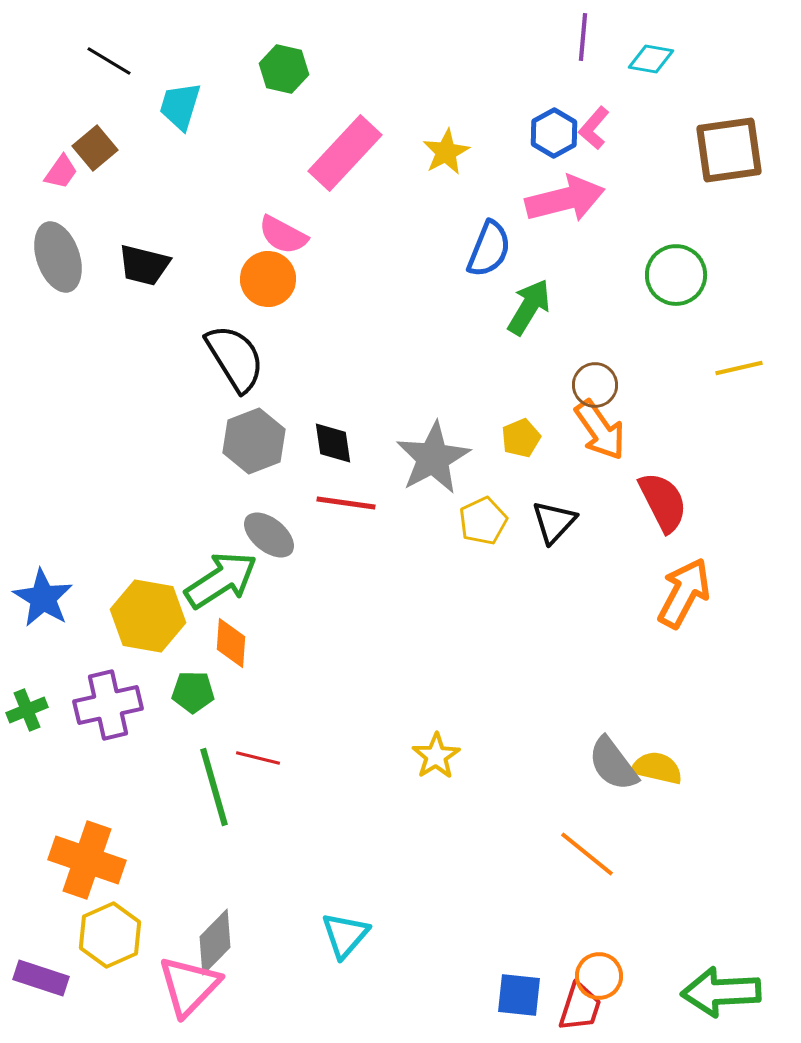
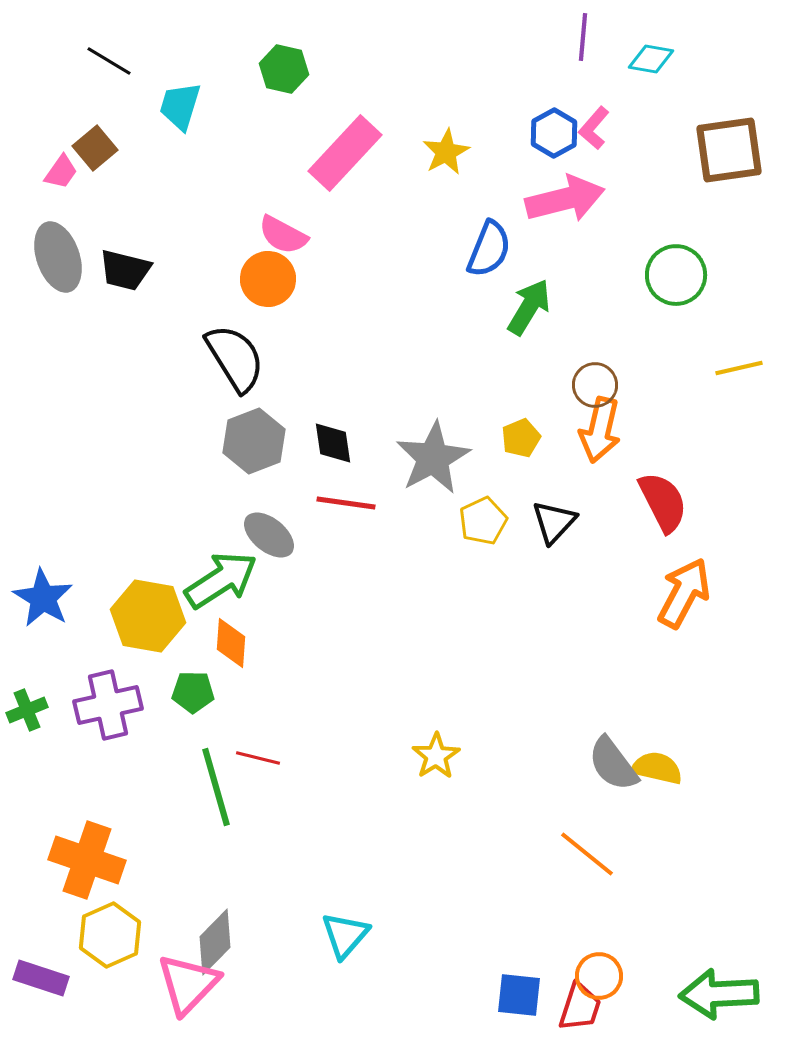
black trapezoid at (144, 265): moved 19 px left, 5 px down
orange arrow at (600, 430): rotated 48 degrees clockwise
green line at (214, 787): moved 2 px right
pink triangle at (189, 986): moved 1 px left, 2 px up
green arrow at (721, 992): moved 2 px left, 2 px down
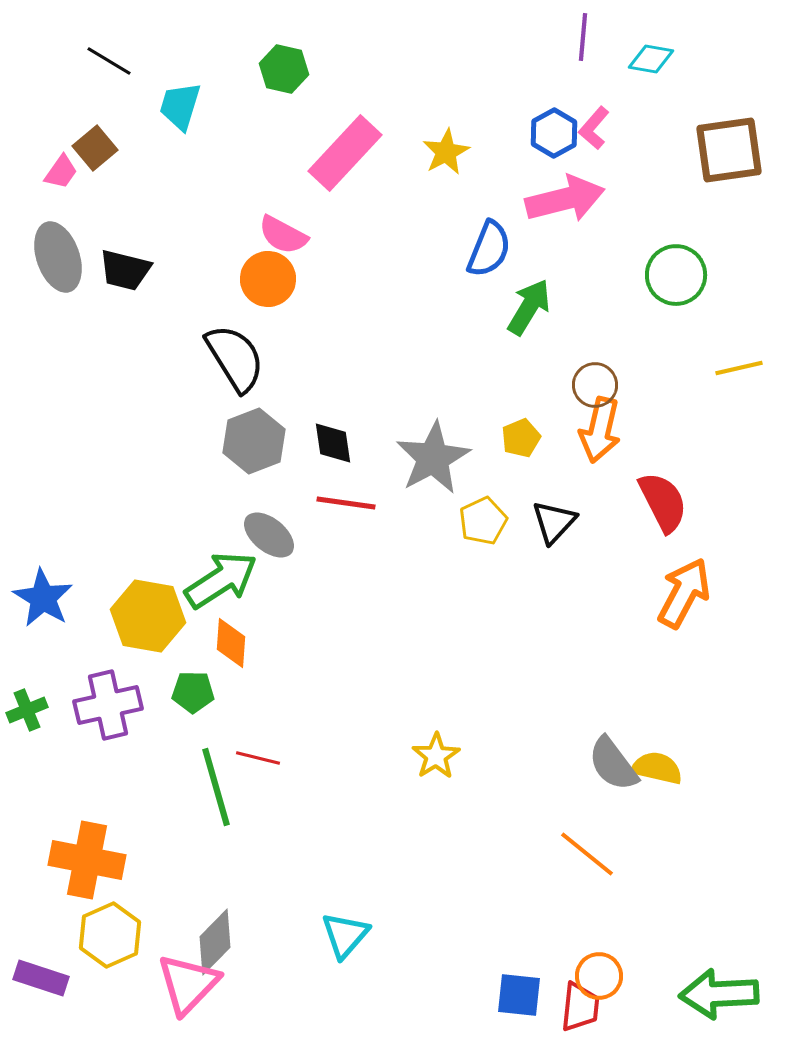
orange cross at (87, 860): rotated 8 degrees counterclockwise
red trapezoid at (580, 1007): rotated 12 degrees counterclockwise
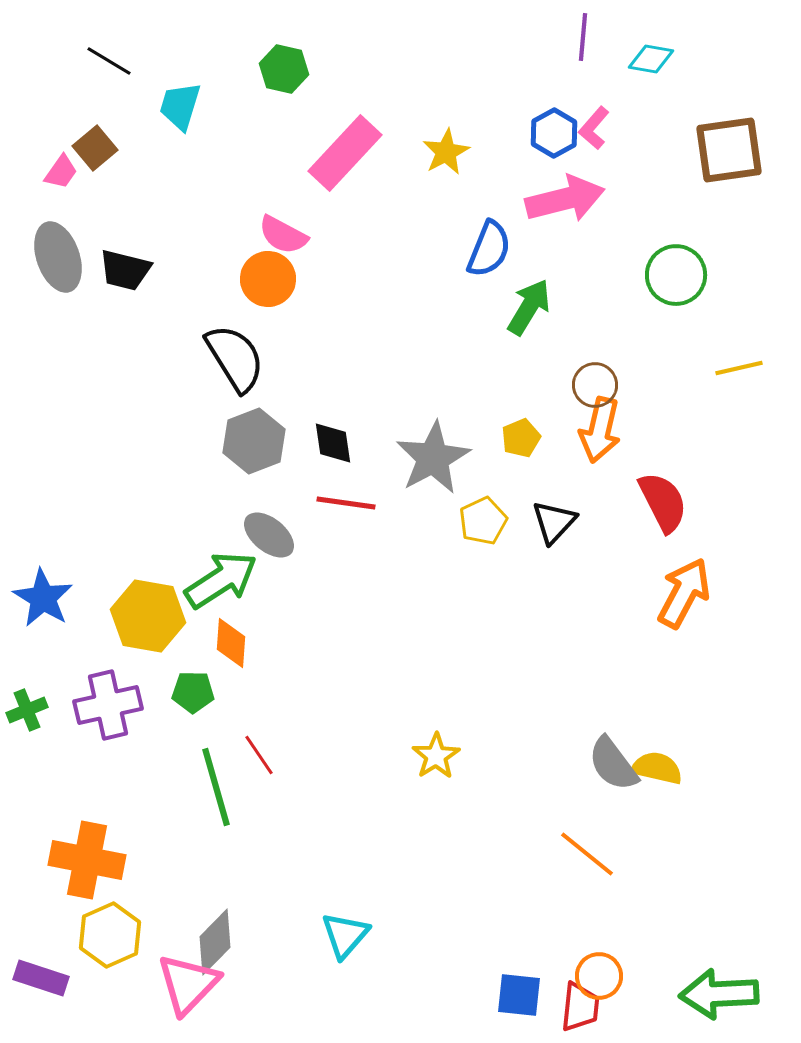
red line at (258, 758): moved 1 px right, 3 px up; rotated 42 degrees clockwise
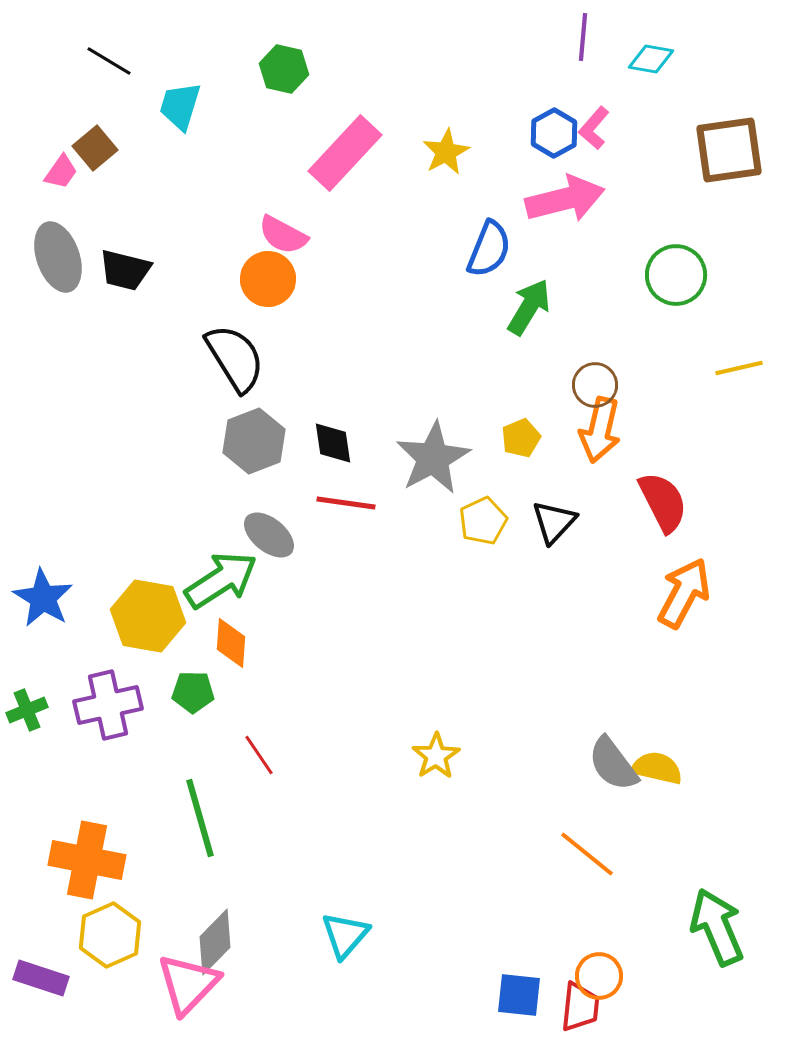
green line at (216, 787): moved 16 px left, 31 px down
green arrow at (719, 994): moved 2 px left, 67 px up; rotated 70 degrees clockwise
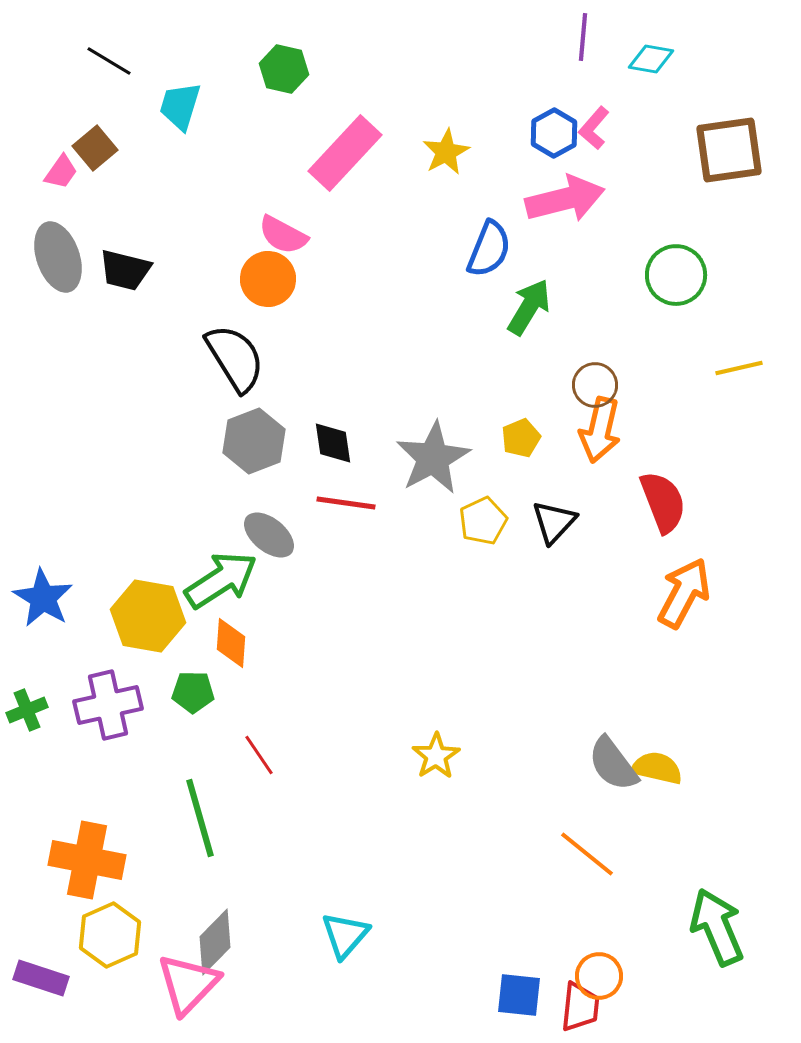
red semicircle at (663, 502): rotated 6 degrees clockwise
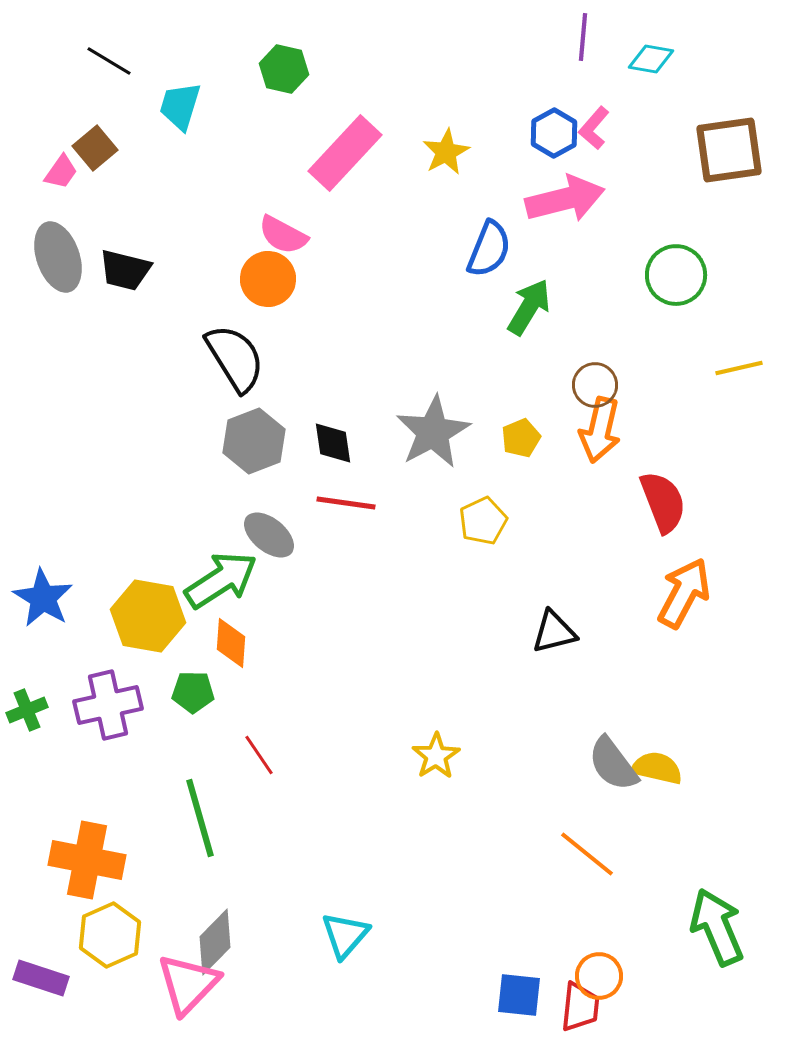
gray star at (433, 458): moved 26 px up
black triangle at (554, 522): moved 110 px down; rotated 33 degrees clockwise
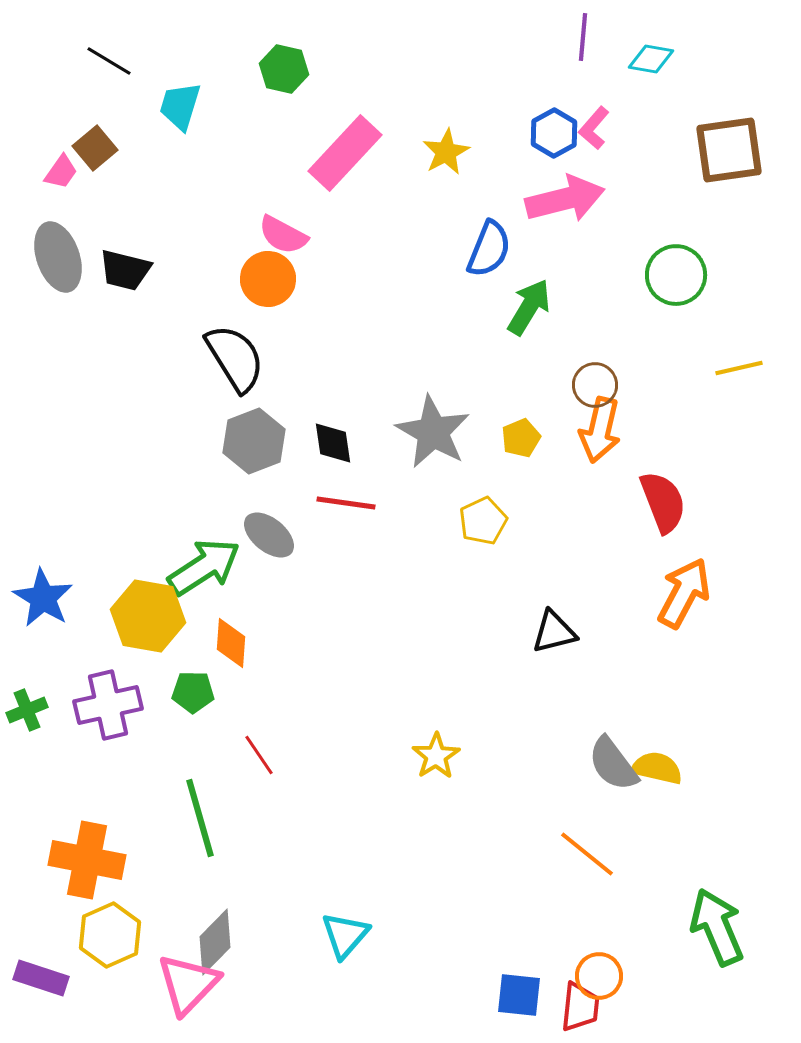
gray star at (433, 432): rotated 14 degrees counterclockwise
green arrow at (221, 580): moved 17 px left, 13 px up
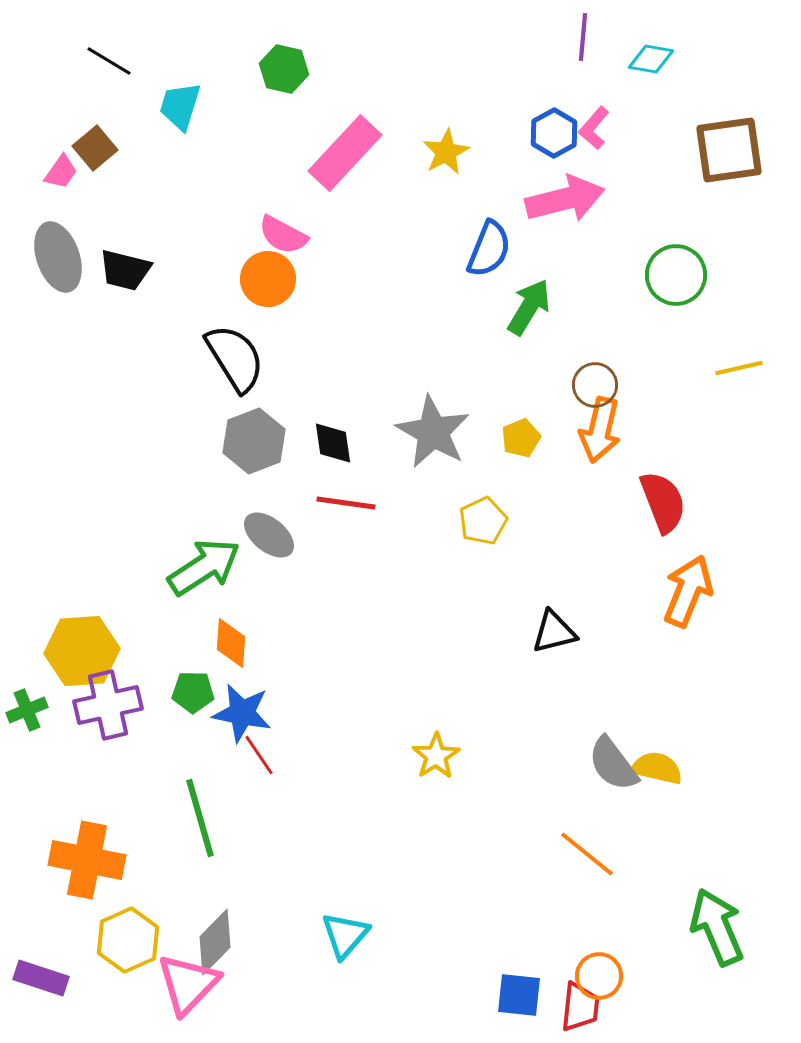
orange arrow at (684, 593): moved 4 px right, 2 px up; rotated 6 degrees counterclockwise
blue star at (43, 598): moved 199 px right, 115 px down; rotated 20 degrees counterclockwise
yellow hexagon at (148, 616): moved 66 px left, 35 px down; rotated 14 degrees counterclockwise
yellow hexagon at (110, 935): moved 18 px right, 5 px down
